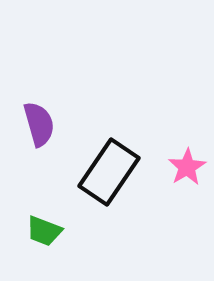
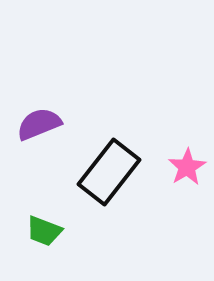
purple semicircle: rotated 96 degrees counterclockwise
black rectangle: rotated 4 degrees clockwise
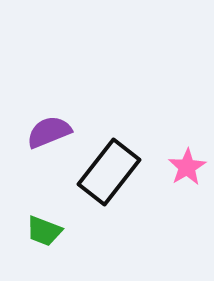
purple semicircle: moved 10 px right, 8 px down
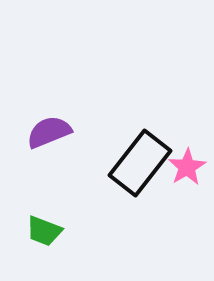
black rectangle: moved 31 px right, 9 px up
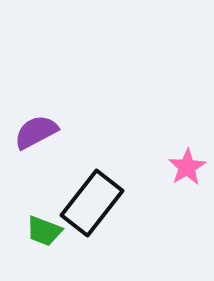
purple semicircle: moved 13 px left; rotated 6 degrees counterclockwise
black rectangle: moved 48 px left, 40 px down
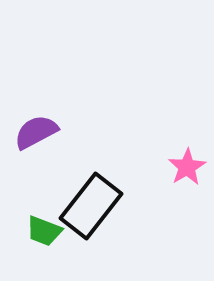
black rectangle: moved 1 px left, 3 px down
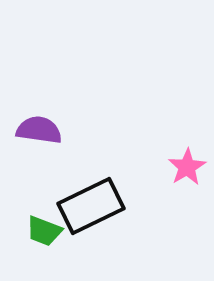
purple semicircle: moved 3 px right, 2 px up; rotated 36 degrees clockwise
black rectangle: rotated 26 degrees clockwise
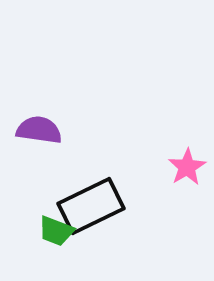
green trapezoid: moved 12 px right
